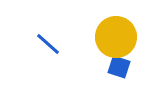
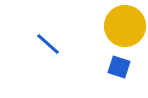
yellow circle: moved 9 px right, 11 px up
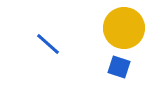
yellow circle: moved 1 px left, 2 px down
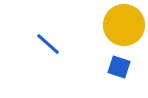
yellow circle: moved 3 px up
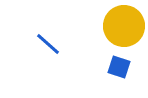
yellow circle: moved 1 px down
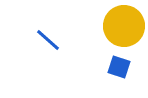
blue line: moved 4 px up
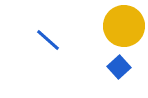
blue square: rotated 30 degrees clockwise
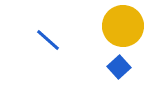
yellow circle: moved 1 px left
